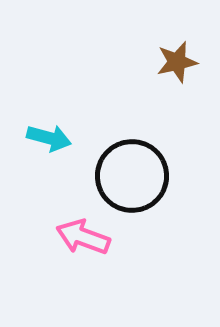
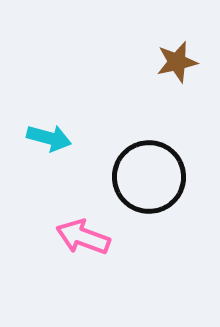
black circle: moved 17 px right, 1 px down
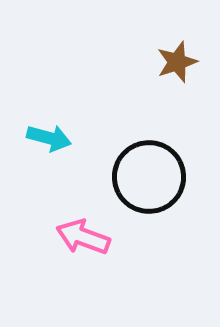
brown star: rotated 6 degrees counterclockwise
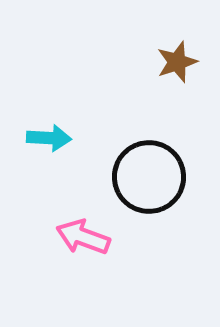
cyan arrow: rotated 12 degrees counterclockwise
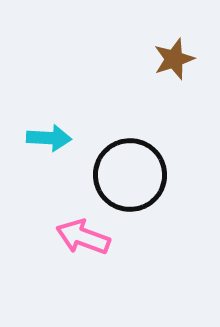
brown star: moved 3 px left, 3 px up
black circle: moved 19 px left, 2 px up
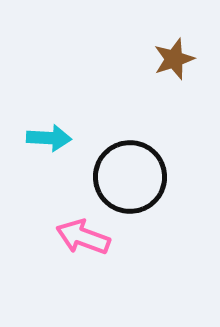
black circle: moved 2 px down
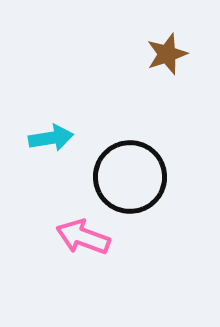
brown star: moved 7 px left, 5 px up
cyan arrow: moved 2 px right; rotated 12 degrees counterclockwise
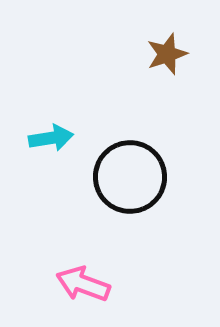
pink arrow: moved 47 px down
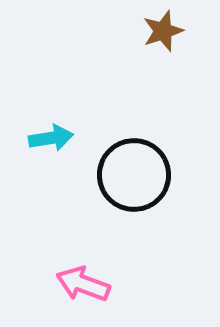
brown star: moved 4 px left, 23 px up
black circle: moved 4 px right, 2 px up
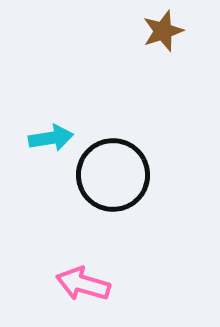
black circle: moved 21 px left
pink arrow: rotated 4 degrees counterclockwise
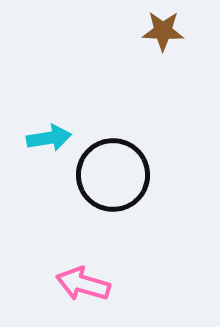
brown star: rotated 21 degrees clockwise
cyan arrow: moved 2 px left
